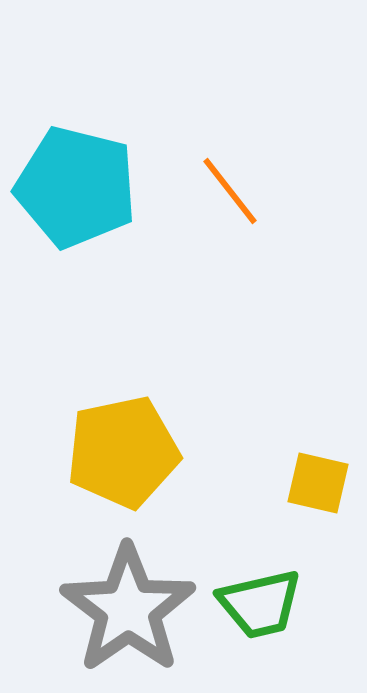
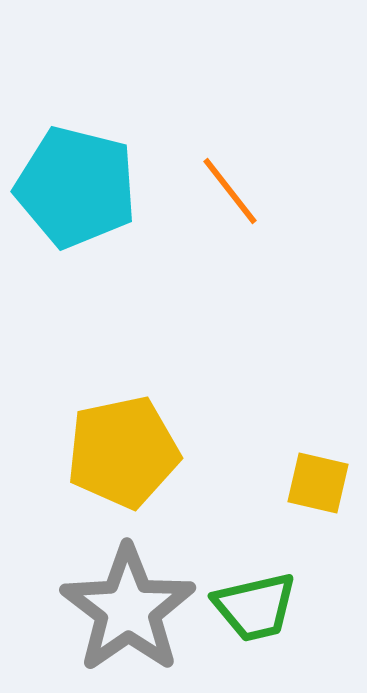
green trapezoid: moved 5 px left, 3 px down
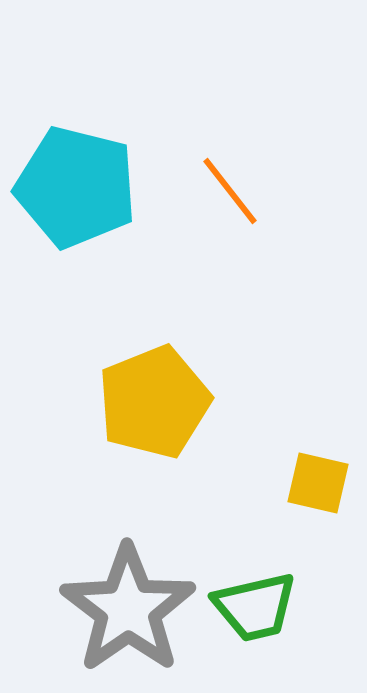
yellow pentagon: moved 31 px right, 50 px up; rotated 10 degrees counterclockwise
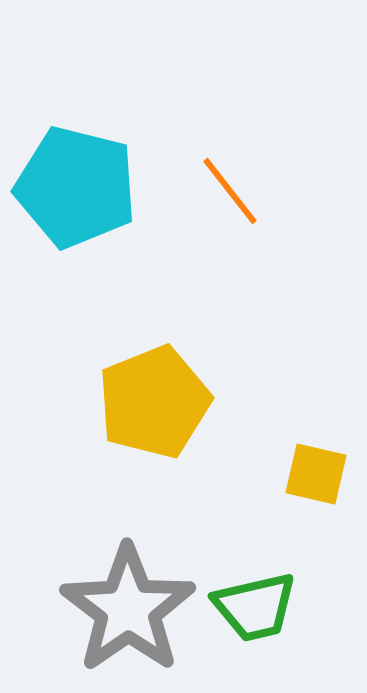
yellow square: moved 2 px left, 9 px up
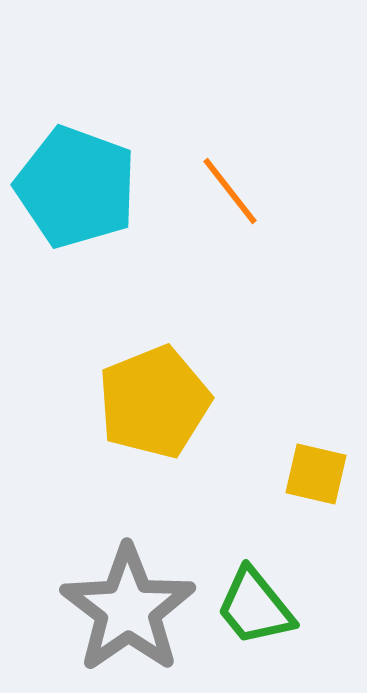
cyan pentagon: rotated 6 degrees clockwise
green trapezoid: rotated 64 degrees clockwise
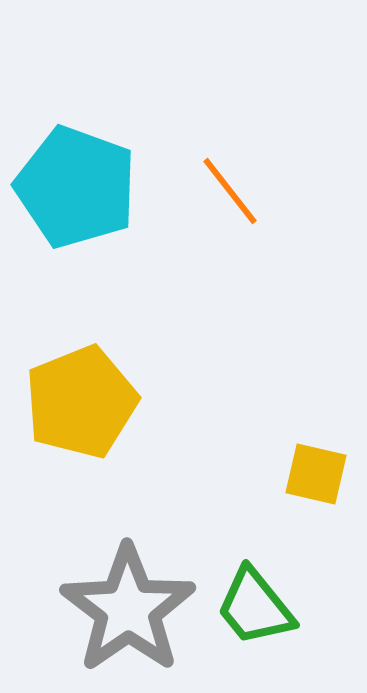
yellow pentagon: moved 73 px left
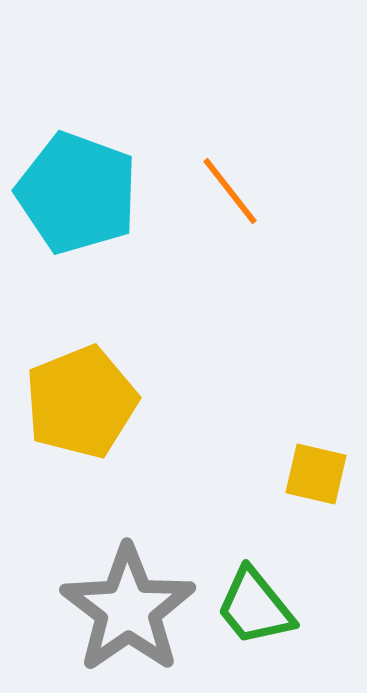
cyan pentagon: moved 1 px right, 6 px down
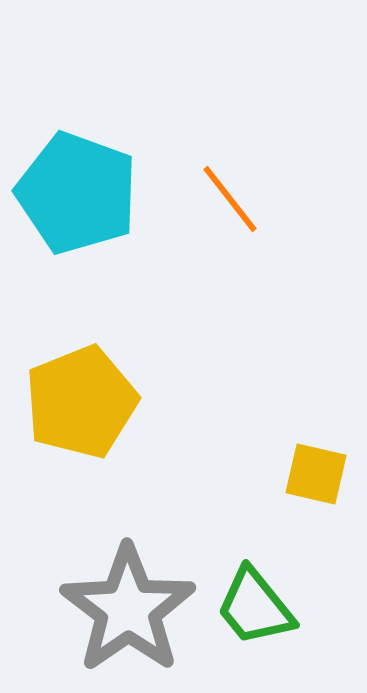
orange line: moved 8 px down
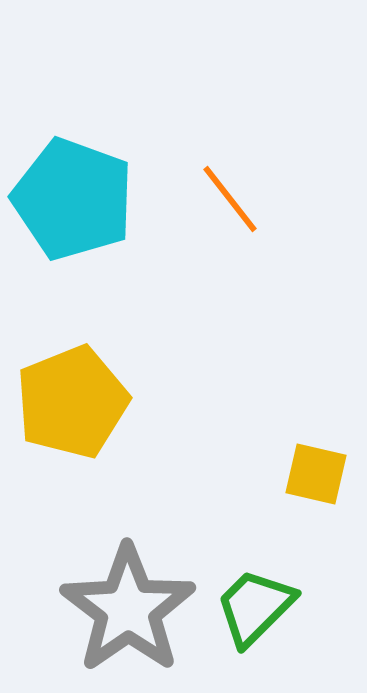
cyan pentagon: moved 4 px left, 6 px down
yellow pentagon: moved 9 px left
green trapezoid: rotated 84 degrees clockwise
